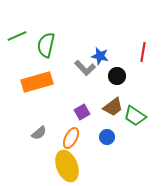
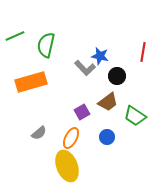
green line: moved 2 px left
orange rectangle: moved 6 px left
brown trapezoid: moved 5 px left, 5 px up
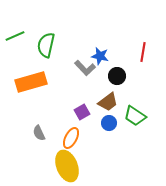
gray semicircle: rotated 105 degrees clockwise
blue circle: moved 2 px right, 14 px up
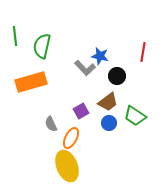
green line: rotated 72 degrees counterclockwise
green semicircle: moved 4 px left, 1 px down
purple square: moved 1 px left, 1 px up
gray semicircle: moved 12 px right, 9 px up
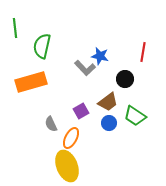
green line: moved 8 px up
black circle: moved 8 px right, 3 px down
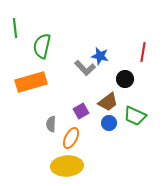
green trapezoid: rotated 10 degrees counterclockwise
gray semicircle: rotated 28 degrees clockwise
yellow ellipse: rotated 72 degrees counterclockwise
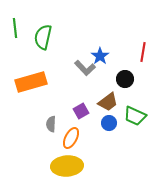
green semicircle: moved 1 px right, 9 px up
blue star: rotated 24 degrees clockwise
